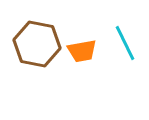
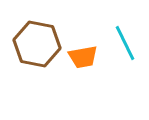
orange trapezoid: moved 1 px right, 6 px down
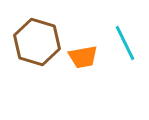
brown hexagon: moved 2 px up; rotated 6 degrees clockwise
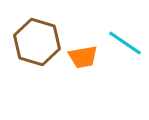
cyan line: rotated 30 degrees counterclockwise
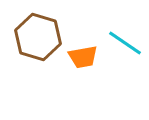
brown hexagon: moved 1 px right, 5 px up
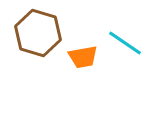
brown hexagon: moved 4 px up
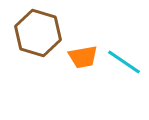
cyan line: moved 1 px left, 19 px down
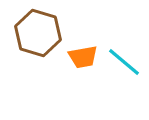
cyan line: rotated 6 degrees clockwise
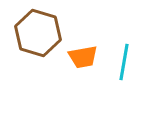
cyan line: rotated 60 degrees clockwise
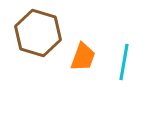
orange trapezoid: rotated 60 degrees counterclockwise
